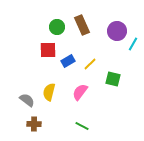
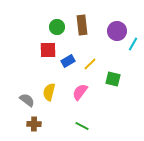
brown rectangle: rotated 18 degrees clockwise
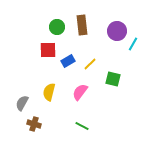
gray semicircle: moved 5 px left, 3 px down; rotated 98 degrees counterclockwise
brown cross: rotated 16 degrees clockwise
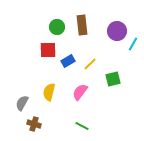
green square: rotated 28 degrees counterclockwise
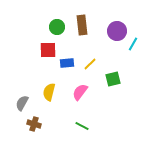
blue rectangle: moved 1 px left, 2 px down; rotated 24 degrees clockwise
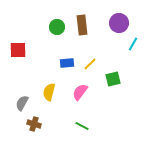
purple circle: moved 2 px right, 8 px up
red square: moved 30 px left
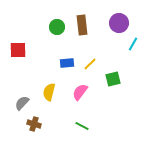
gray semicircle: rotated 14 degrees clockwise
